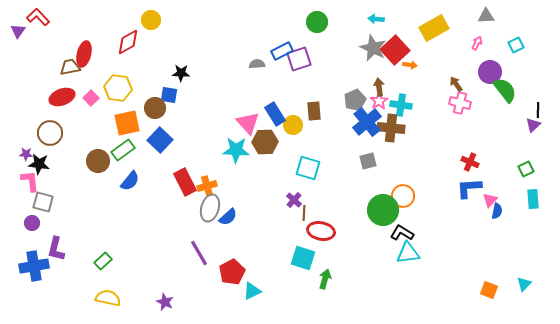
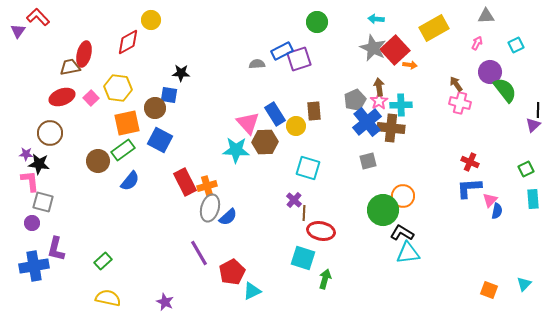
cyan cross at (401, 105): rotated 10 degrees counterclockwise
yellow circle at (293, 125): moved 3 px right, 1 px down
blue square at (160, 140): rotated 15 degrees counterclockwise
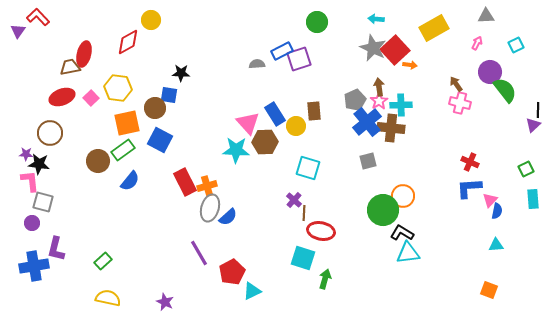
cyan triangle at (524, 284): moved 28 px left, 39 px up; rotated 42 degrees clockwise
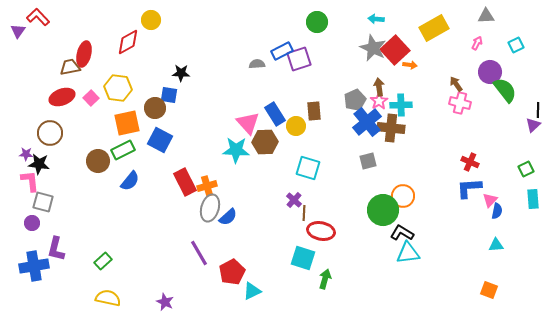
green rectangle at (123, 150): rotated 10 degrees clockwise
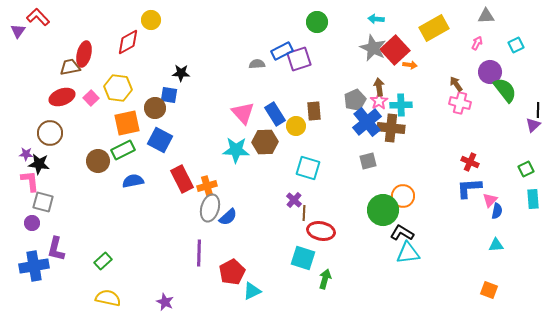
pink triangle at (248, 123): moved 5 px left, 10 px up
blue semicircle at (130, 181): moved 3 px right; rotated 140 degrees counterclockwise
red rectangle at (185, 182): moved 3 px left, 3 px up
purple line at (199, 253): rotated 32 degrees clockwise
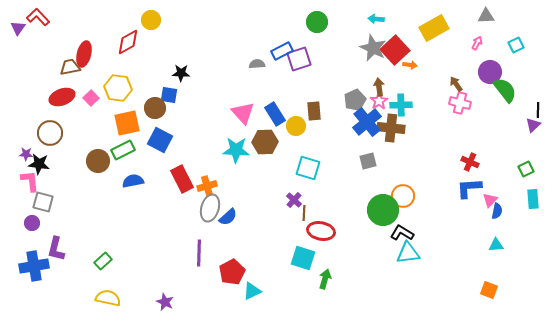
purple triangle at (18, 31): moved 3 px up
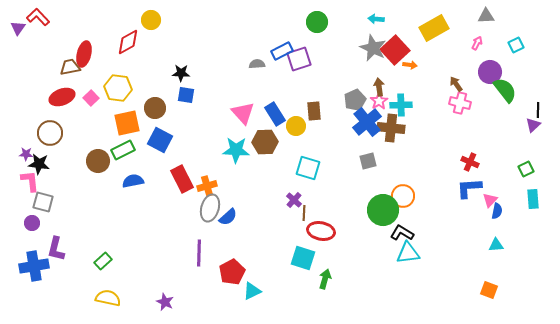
blue square at (169, 95): moved 17 px right
